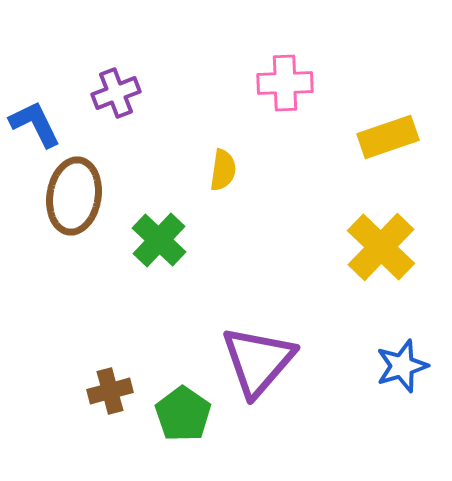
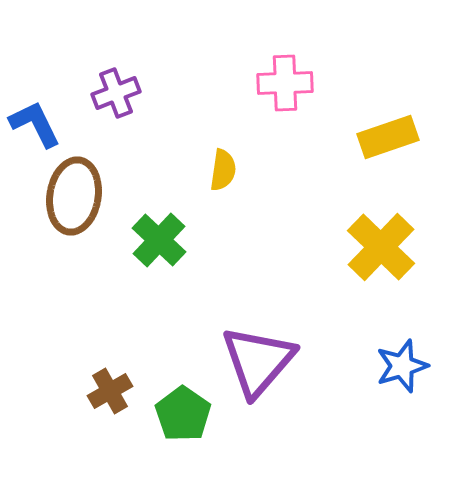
brown cross: rotated 15 degrees counterclockwise
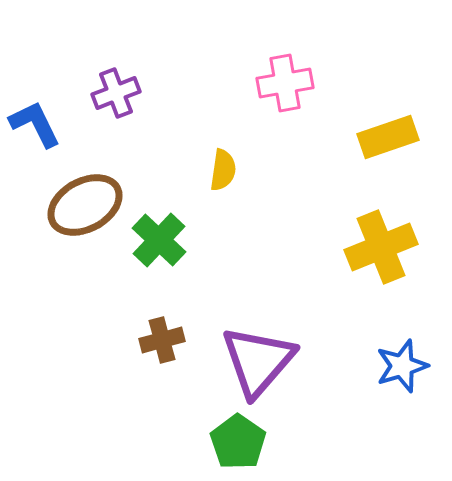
pink cross: rotated 8 degrees counterclockwise
brown ellipse: moved 11 px right, 9 px down; rotated 52 degrees clockwise
yellow cross: rotated 24 degrees clockwise
brown cross: moved 52 px right, 51 px up; rotated 15 degrees clockwise
green pentagon: moved 55 px right, 28 px down
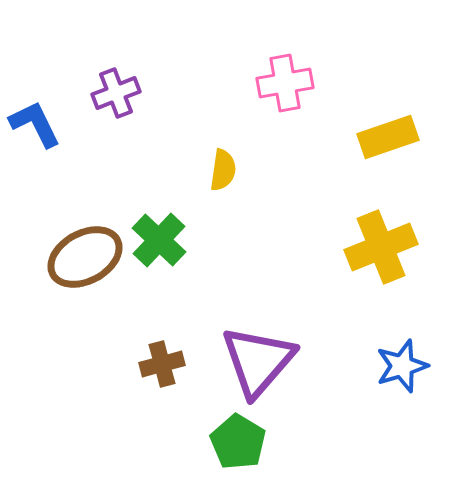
brown ellipse: moved 52 px down
brown cross: moved 24 px down
green pentagon: rotated 4 degrees counterclockwise
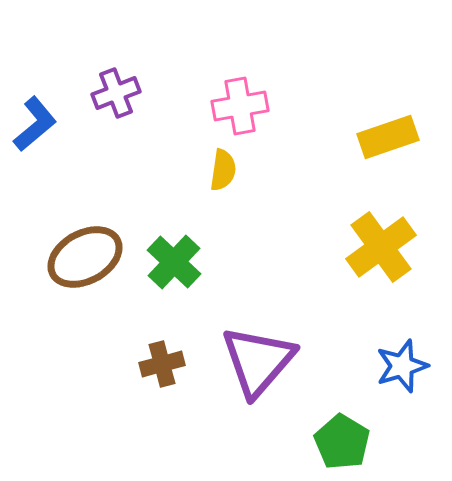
pink cross: moved 45 px left, 23 px down
blue L-shape: rotated 76 degrees clockwise
green cross: moved 15 px right, 22 px down
yellow cross: rotated 14 degrees counterclockwise
green pentagon: moved 104 px right
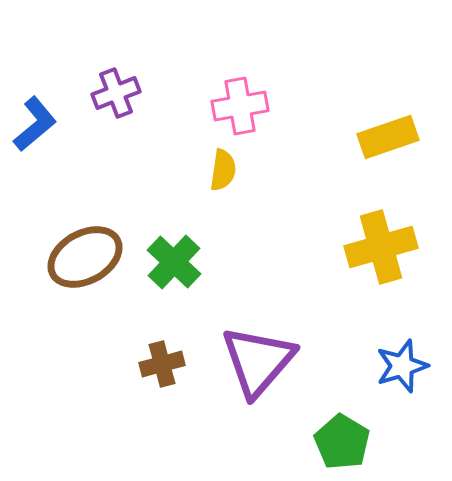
yellow cross: rotated 20 degrees clockwise
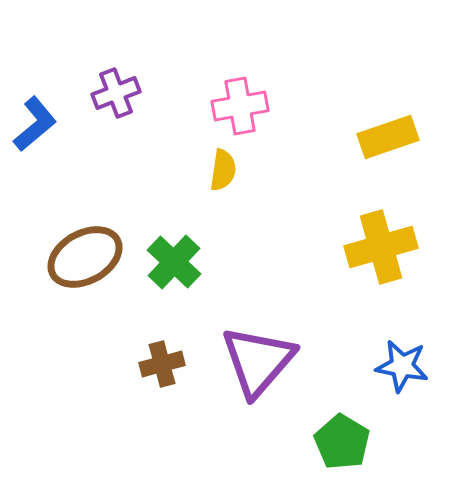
blue star: rotated 28 degrees clockwise
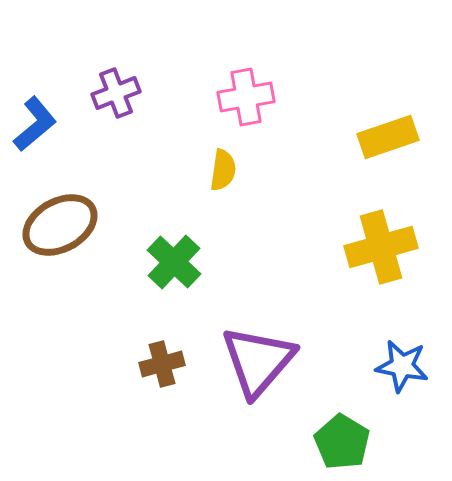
pink cross: moved 6 px right, 9 px up
brown ellipse: moved 25 px left, 32 px up
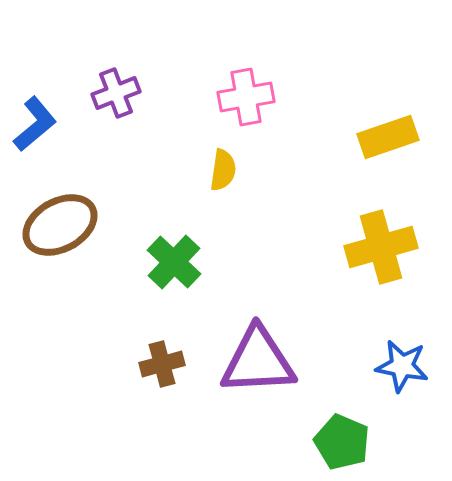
purple triangle: rotated 46 degrees clockwise
green pentagon: rotated 8 degrees counterclockwise
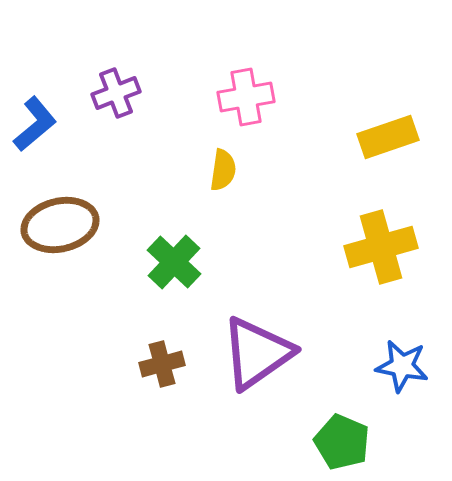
brown ellipse: rotated 16 degrees clockwise
purple triangle: moved 1 px left, 8 px up; rotated 32 degrees counterclockwise
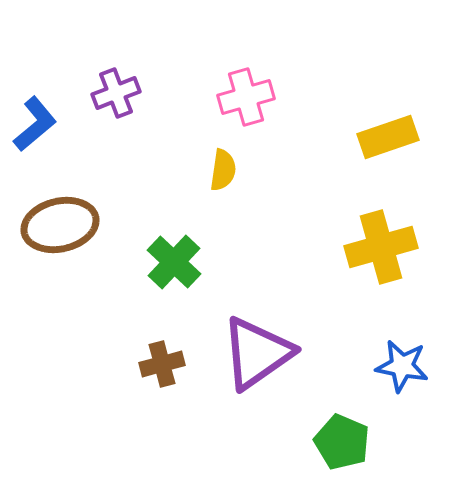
pink cross: rotated 6 degrees counterclockwise
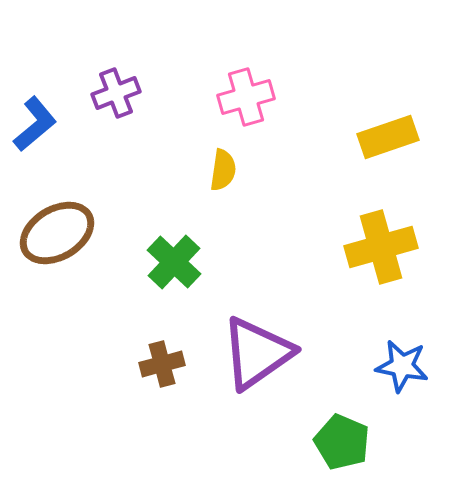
brown ellipse: moved 3 px left, 8 px down; rotated 18 degrees counterclockwise
